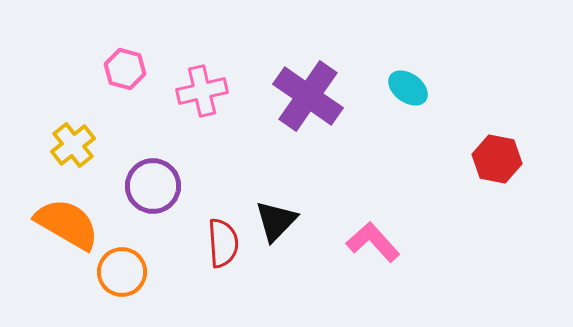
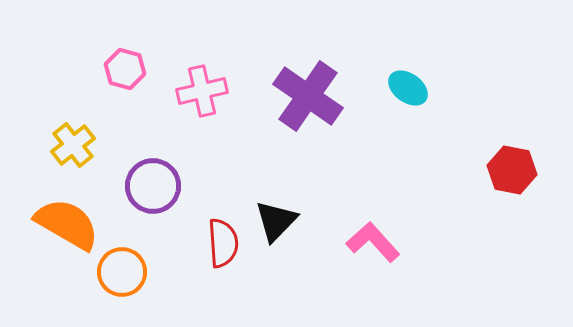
red hexagon: moved 15 px right, 11 px down
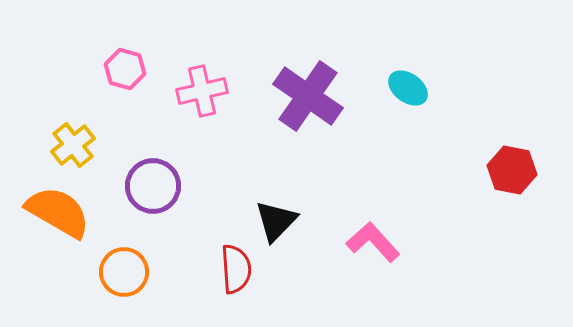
orange semicircle: moved 9 px left, 12 px up
red semicircle: moved 13 px right, 26 px down
orange circle: moved 2 px right
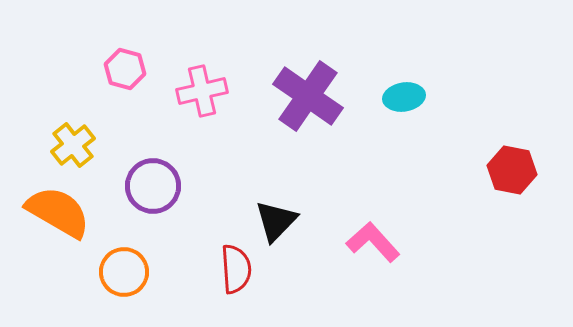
cyan ellipse: moved 4 px left, 9 px down; rotated 45 degrees counterclockwise
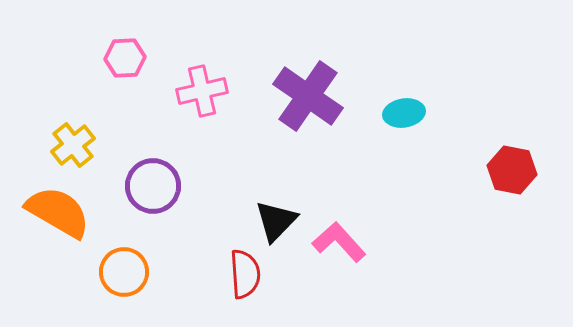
pink hexagon: moved 11 px up; rotated 18 degrees counterclockwise
cyan ellipse: moved 16 px down
pink L-shape: moved 34 px left
red semicircle: moved 9 px right, 5 px down
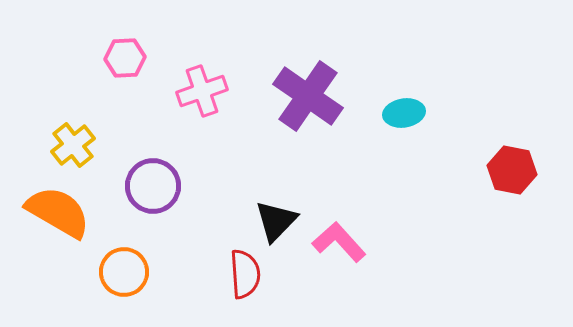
pink cross: rotated 6 degrees counterclockwise
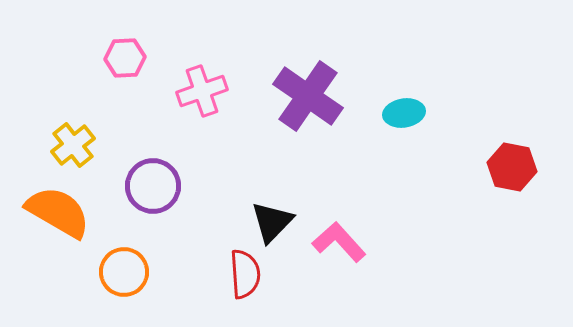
red hexagon: moved 3 px up
black triangle: moved 4 px left, 1 px down
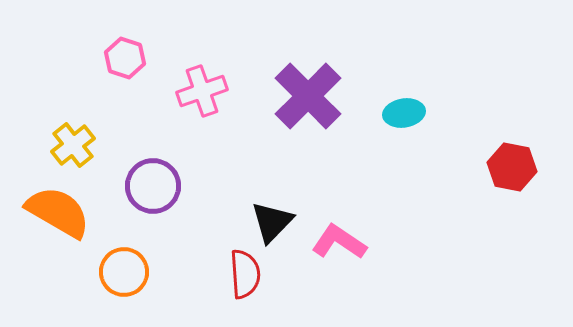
pink hexagon: rotated 21 degrees clockwise
purple cross: rotated 10 degrees clockwise
pink L-shape: rotated 14 degrees counterclockwise
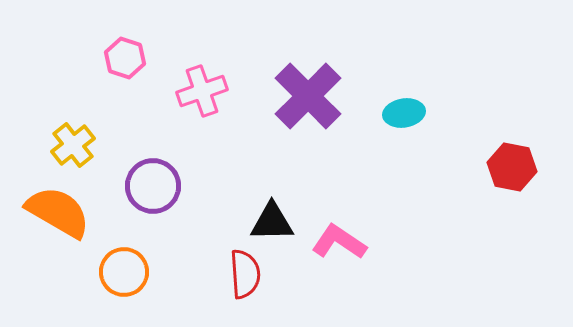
black triangle: rotated 45 degrees clockwise
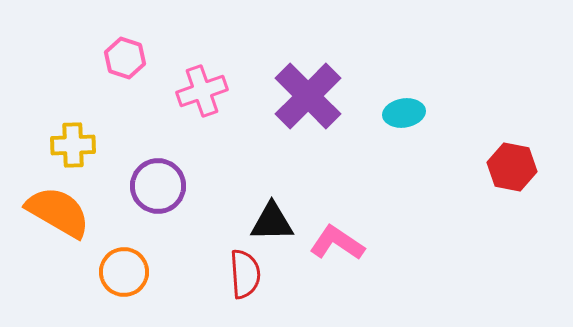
yellow cross: rotated 36 degrees clockwise
purple circle: moved 5 px right
pink L-shape: moved 2 px left, 1 px down
